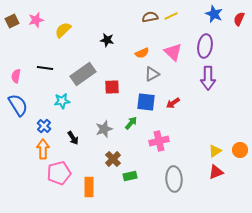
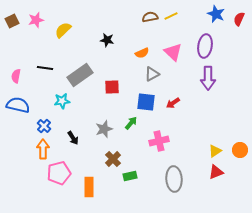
blue star: moved 2 px right
gray rectangle: moved 3 px left, 1 px down
blue semicircle: rotated 45 degrees counterclockwise
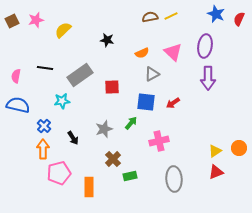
orange circle: moved 1 px left, 2 px up
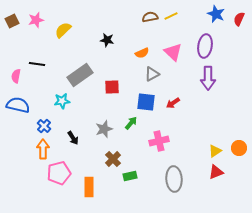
black line: moved 8 px left, 4 px up
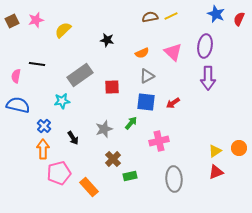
gray triangle: moved 5 px left, 2 px down
orange rectangle: rotated 42 degrees counterclockwise
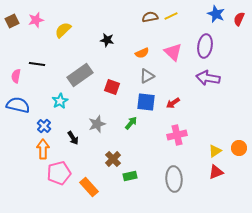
purple arrow: rotated 100 degrees clockwise
red square: rotated 21 degrees clockwise
cyan star: moved 2 px left; rotated 21 degrees counterclockwise
gray star: moved 7 px left, 5 px up
pink cross: moved 18 px right, 6 px up
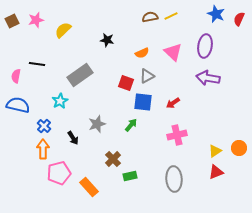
red square: moved 14 px right, 4 px up
blue square: moved 3 px left
green arrow: moved 2 px down
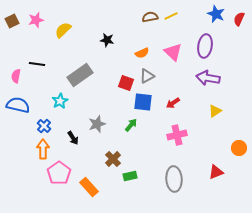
yellow triangle: moved 40 px up
pink pentagon: rotated 20 degrees counterclockwise
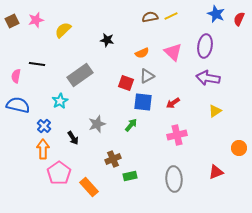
brown cross: rotated 21 degrees clockwise
